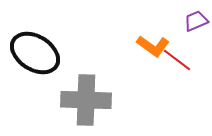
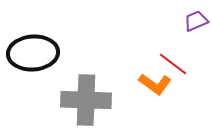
orange L-shape: moved 2 px right, 38 px down
black ellipse: moved 2 px left; rotated 36 degrees counterclockwise
red line: moved 4 px left, 4 px down
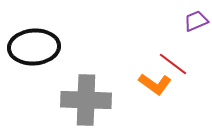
black ellipse: moved 1 px right, 6 px up
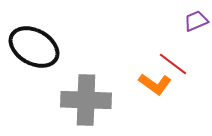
black ellipse: rotated 33 degrees clockwise
